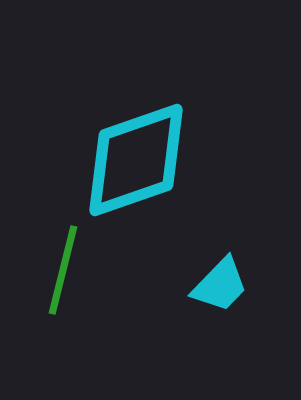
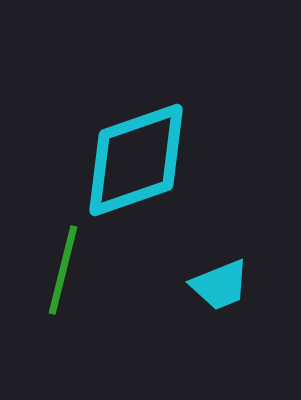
cyan trapezoid: rotated 24 degrees clockwise
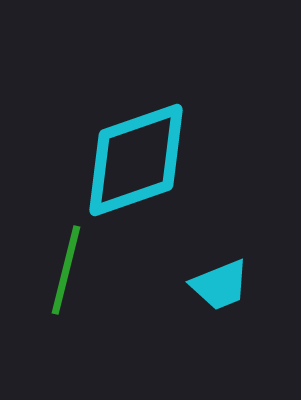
green line: moved 3 px right
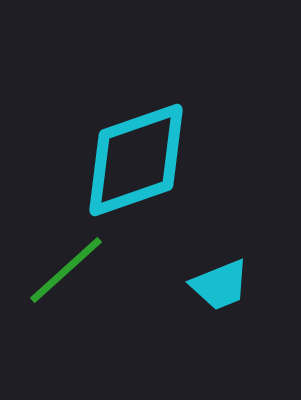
green line: rotated 34 degrees clockwise
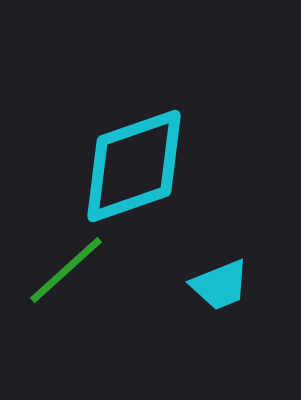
cyan diamond: moved 2 px left, 6 px down
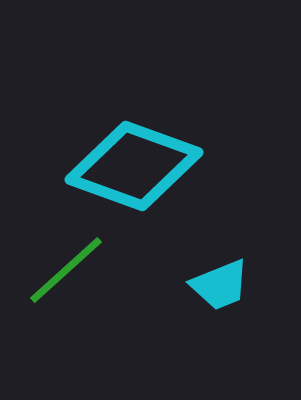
cyan diamond: rotated 39 degrees clockwise
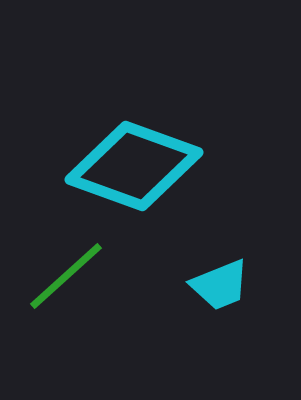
green line: moved 6 px down
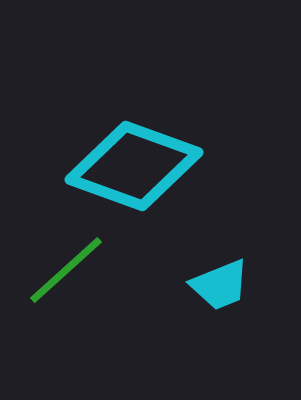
green line: moved 6 px up
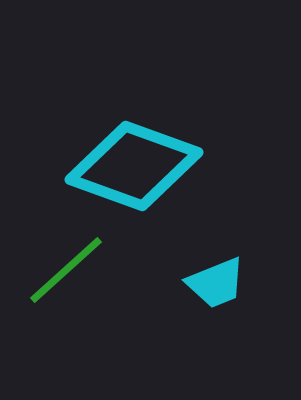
cyan trapezoid: moved 4 px left, 2 px up
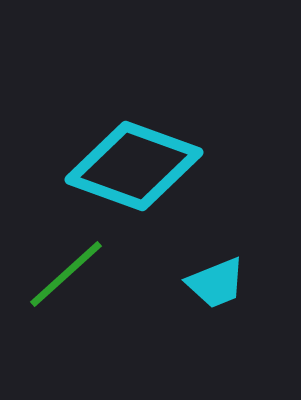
green line: moved 4 px down
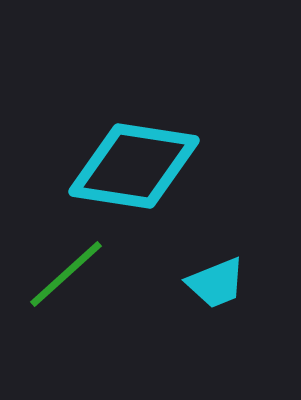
cyan diamond: rotated 11 degrees counterclockwise
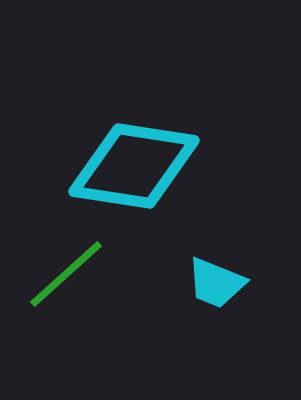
cyan trapezoid: rotated 44 degrees clockwise
